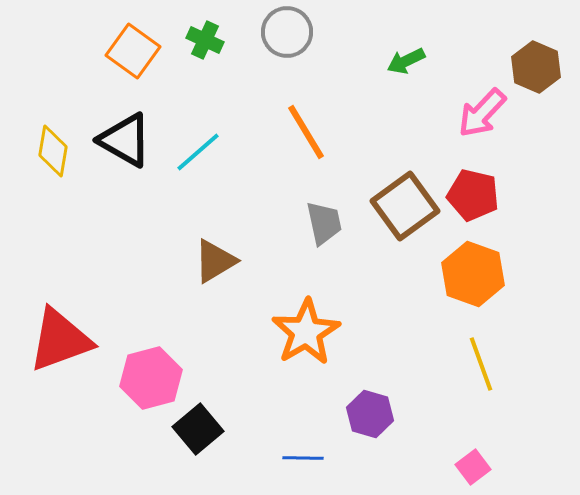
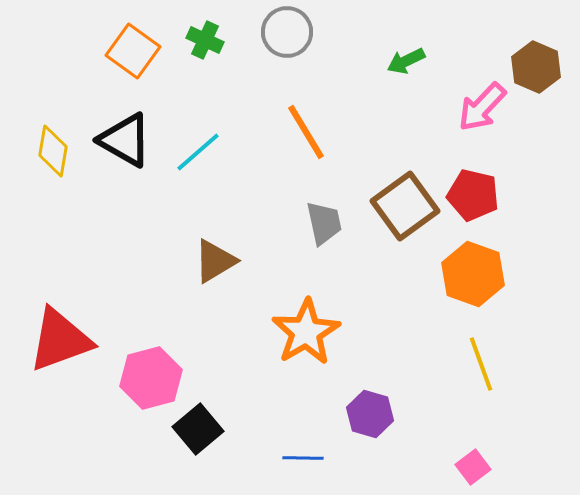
pink arrow: moved 6 px up
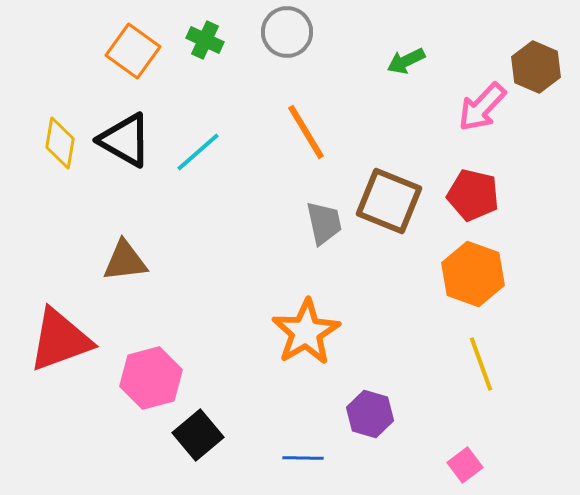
yellow diamond: moved 7 px right, 8 px up
brown square: moved 16 px left, 5 px up; rotated 32 degrees counterclockwise
brown triangle: moved 90 px left; rotated 24 degrees clockwise
black square: moved 6 px down
pink square: moved 8 px left, 2 px up
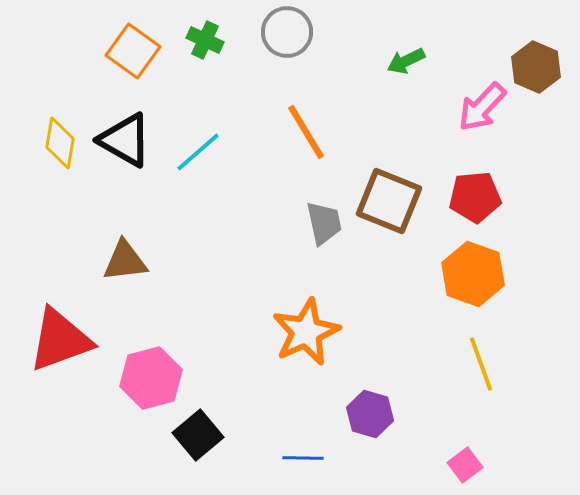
red pentagon: moved 2 px right, 2 px down; rotated 18 degrees counterclockwise
orange star: rotated 6 degrees clockwise
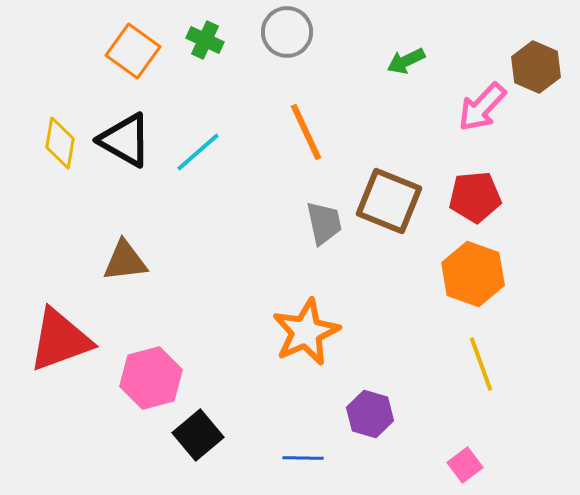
orange line: rotated 6 degrees clockwise
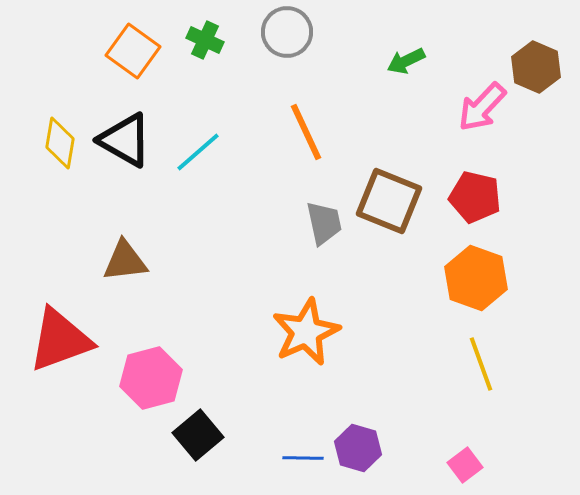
red pentagon: rotated 18 degrees clockwise
orange hexagon: moved 3 px right, 4 px down
purple hexagon: moved 12 px left, 34 px down
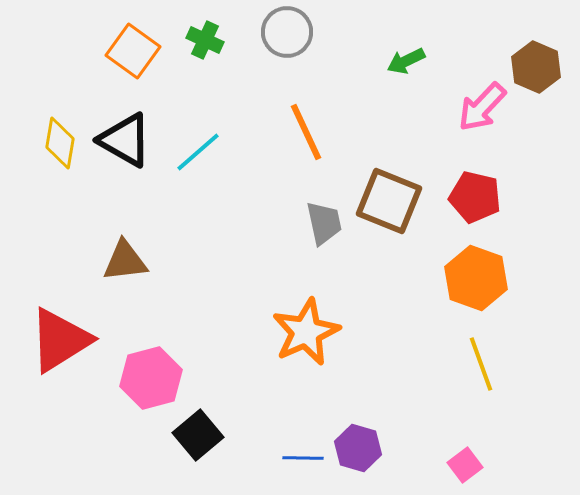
red triangle: rotated 12 degrees counterclockwise
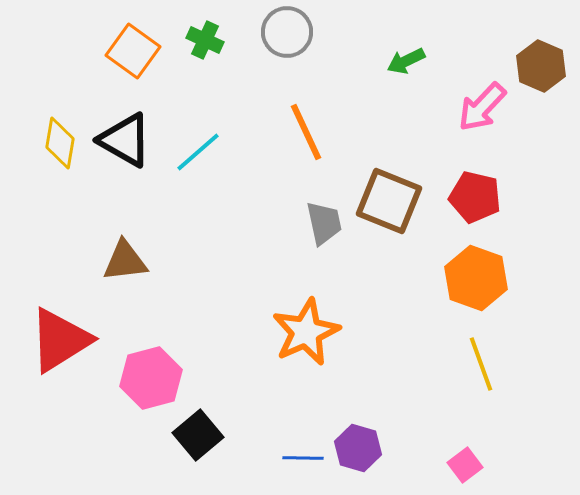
brown hexagon: moved 5 px right, 1 px up
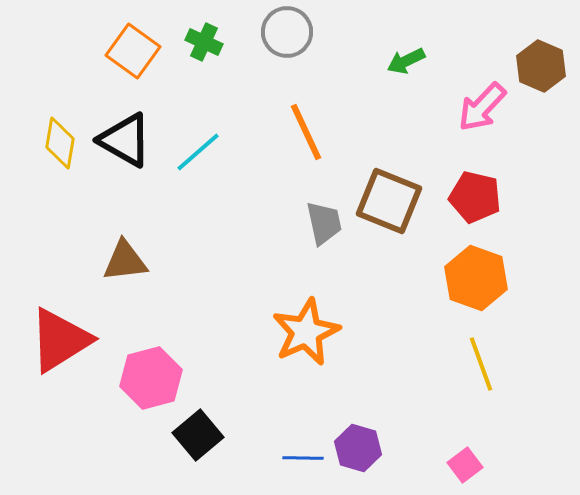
green cross: moved 1 px left, 2 px down
